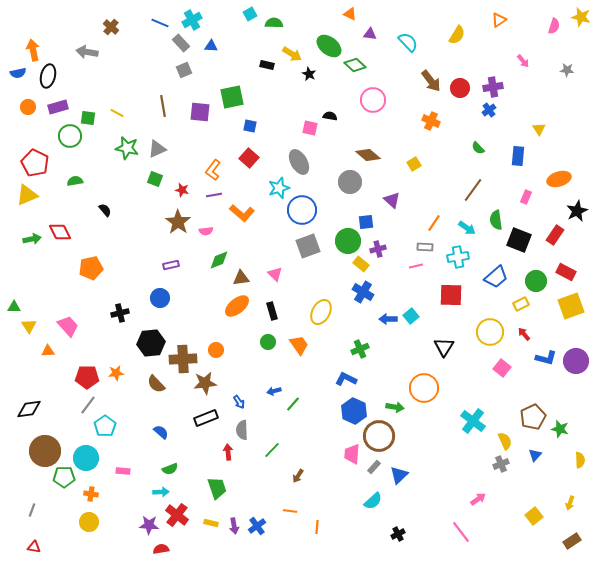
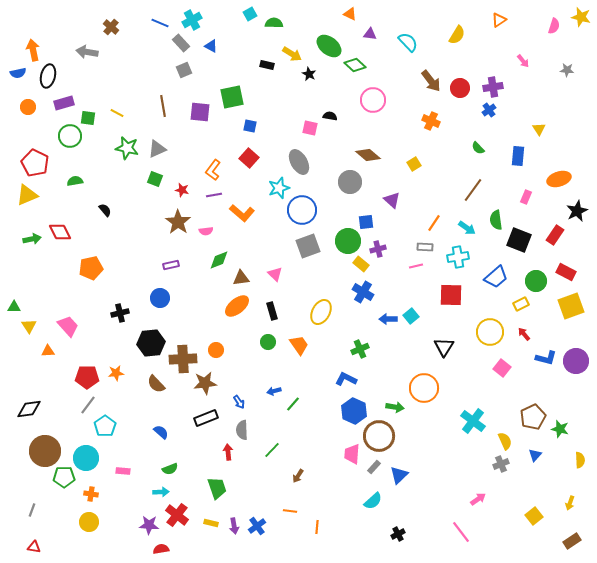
blue triangle at (211, 46): rotated 24 degrees clockwise
purple rectangle at (58, 107): moved 6 px right, 4 px up
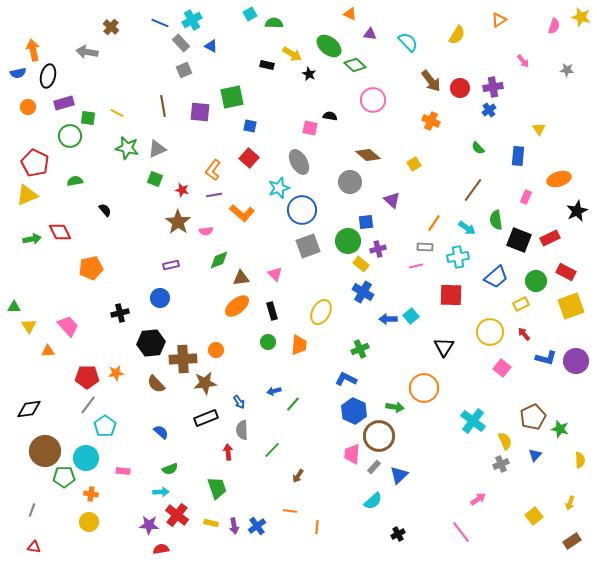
red rectangle at (555, 235): moved 5 px left, 3 px down; rotated 30 degrees clockwise
orange trapezoid at (299, 345): rotated 40 degrees clockwise
